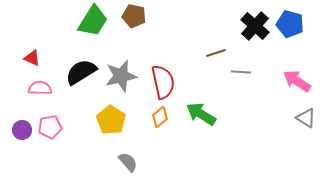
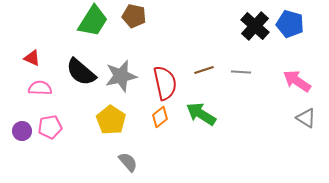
brown line: moved 12 px left, 17 px down
black semicircle: rotated 108 degrees counterclockwise
red semicircle: moved 2 px right, 1 px down
purple circle: moved 1 px down
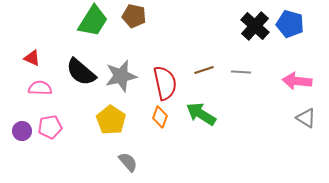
pink arrow: rotated 28 degrees counterclockwise
orange diamond: rotated 30 degrees counterclockwise
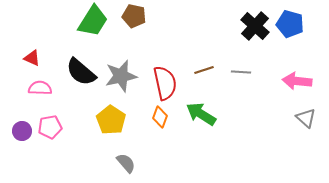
gray triangle: rotated 10 degrees clockwise
gray semicircle: moved 2 px left, 1 px down
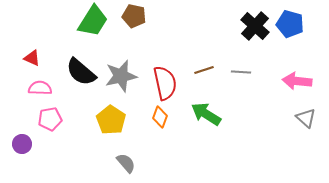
green arrow: moved 5 px right
pink pentagon: moved 8 px up
purple circle: moved 13 px down
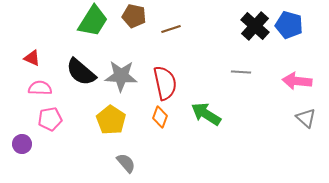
blue pentagon: moved 1 px left, 1 px down
brown line: moved 33 px left, 41 px up
gray star: rotated 16 degrees clockwise
